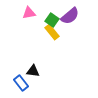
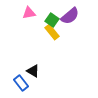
black triangle: rotated 24 degrees clockwise
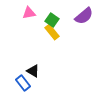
purple semicircle: moved 14 px right
blue rectangle: moved 2 px right
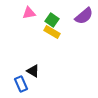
yellow rectangle: rotated 21 degrees counterclockwise
blue rectangle: moved 2 px left, 1 px down; rotated 14 degrees clockwise
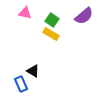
pink triangle: moved 4 px left; rotated 24 degrees clockwise
yellow rectangle: moved 1 px left, 2 px down
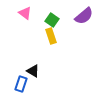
pink triangle: rotated 24 degrees clockwise
yellow rectangle: moved 2 px down; rotated 42 degrees clockwise
blue rectangle: rotated 42 degrees clockwise
